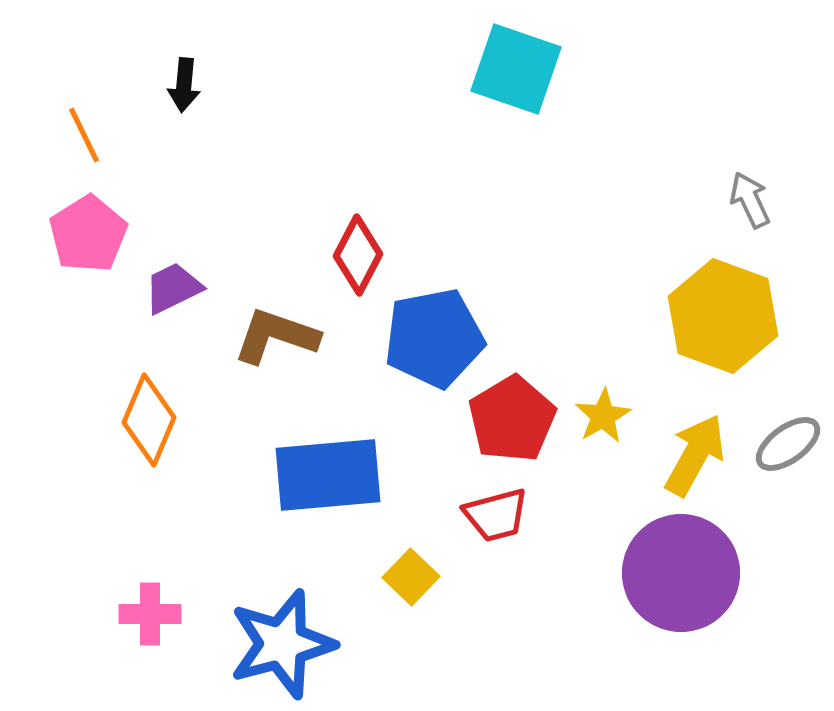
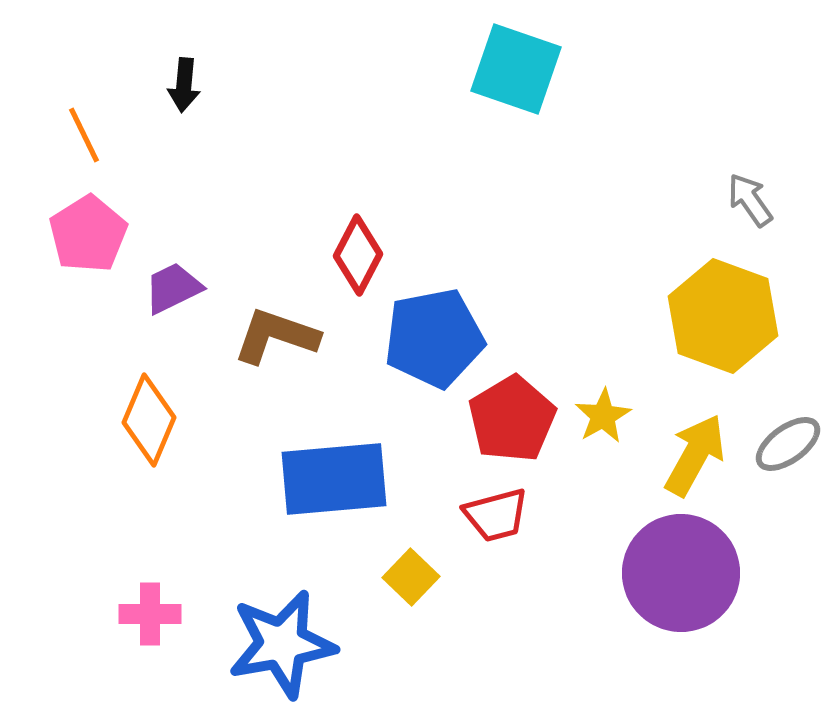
gray arrow: rotated 10 degrees counterclockwise
blue rectangle: moved 6 px right, 4 px down
blue star: rotated 5 degrees clockwise
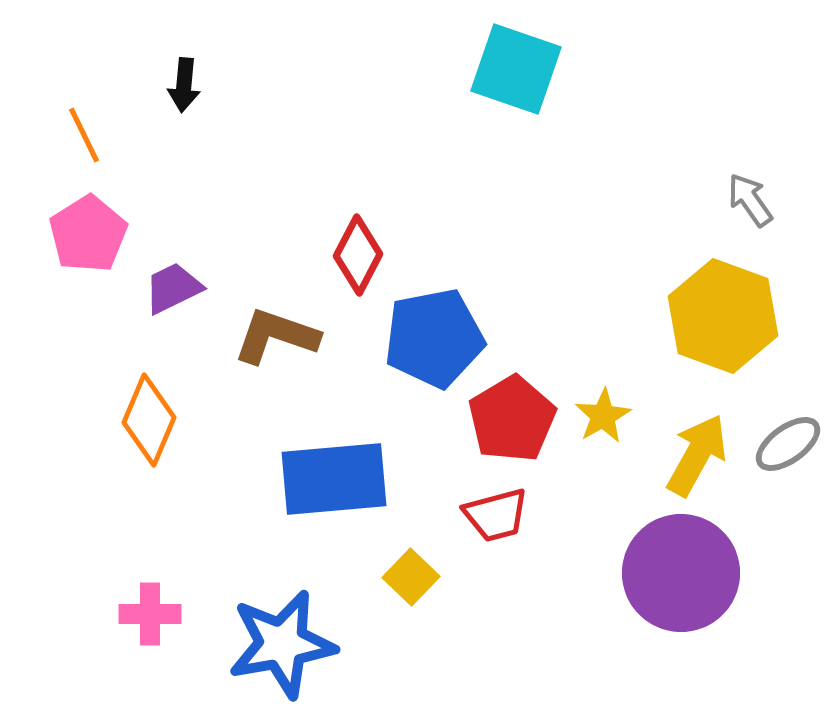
yellow arrow: moved 2 px right
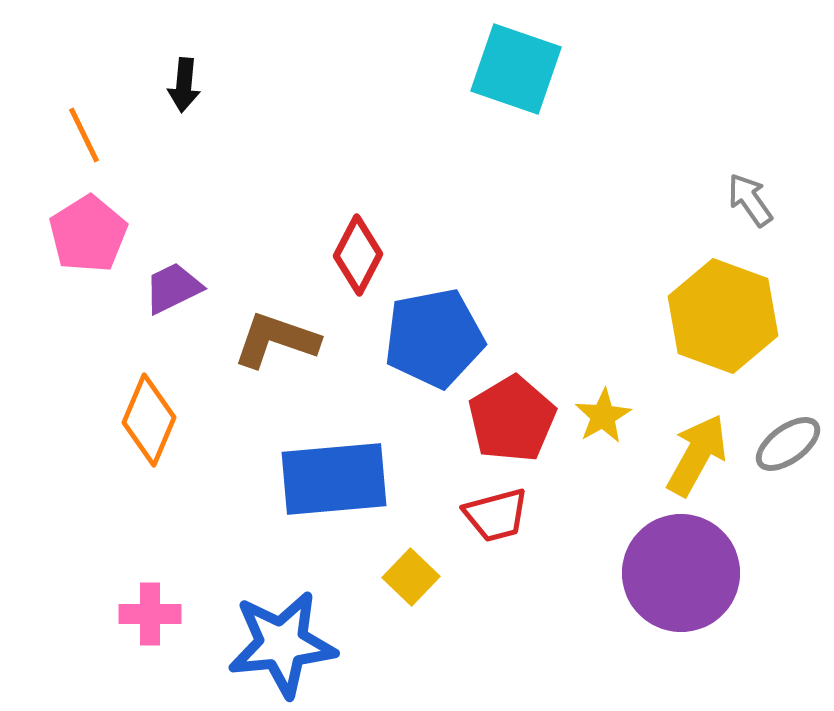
brown L-shape: moved 4 px down
blue star: rotated 4 degrees clockwise
